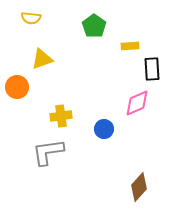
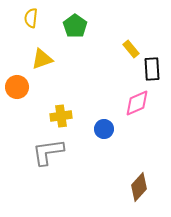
yellow semicircle: rotated 90 degrees clockwise
green pentagon: moved 19 px left
yellow rectangle: moved 1 px right, 3 px down; rotated 54 degrees clockwise
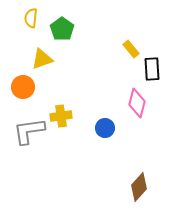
green pentagon: moved 13 px left, 3 px down
orange circle: moved 6 px right
pink diamond: rotated 52 degrees counterclockwise
blue circle: moved 1 px right, 1 px up
gray L-shape: moved 19 px left, 21 px up
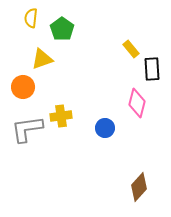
gray L-shape: moved 2 px left, 2 px up
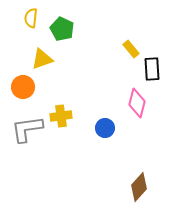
green pentagon: rotated 10 degrees counterclockwise
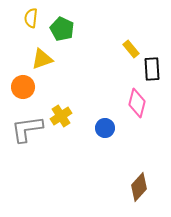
yellow cross: rotated 25 degrees counterclockwise
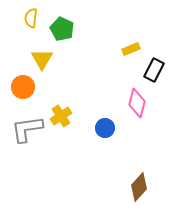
yellow rectangle: rotated 72 degrees counterclockwise
yellow triangle: rotated 40 degrees counterclockwise
black rectangle: moved 2 px right, 1 px down; rotated 30 degrees clockwise
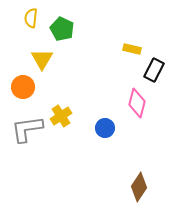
yellow rectangle: moved 1 px right; rotated 36 degrees clockwise
brown diamond: rotated 8 degrees counterclockwise
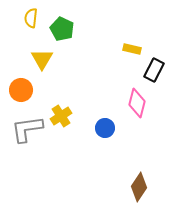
orange circle: moved 2 px left, 3 px down
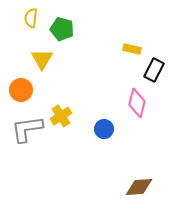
green pentagon: rotated 10 degrees counterclockwise
blue circle: moved 1 px left, 1 px down
brown diamond: rotated 52 degrees clockwise
